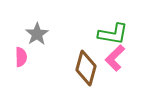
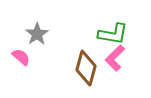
pink semicircle: rotated 48 degrees counterclockwise
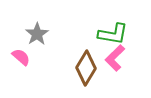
brown diamond: rotated 16 degrees clockwise
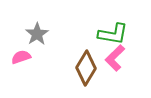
pink semicircle: rotated 60 degrees counterclockwise
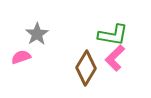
green L-shape: moved 1 px down
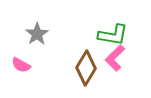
pink semicircle: moved 8 px down; rotated 132 degrees counterclockwise
